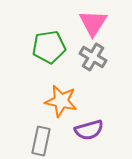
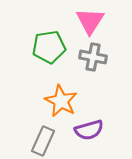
pink triangle: moved 3 px left, 2 px up
gray cross: rotated 20 degrees counterclockwise
orange star: rotated 16 degrees clockwise
gray rectangle: moved 2 px right; rotated 12 degrees clockwise
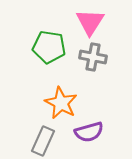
pink triangle: moved 1 px down
green pentagon: rotated 16 degrees clockwise
orange star: moved 2 px down
purple semicircle: moved 2 px down
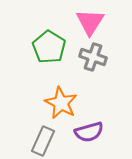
green pentagon: rotated 24 degrees clockwise
gray cross: rotated 8 degrees clockwise
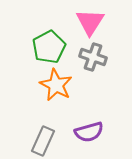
green pentagon: rotated 12 degrees clockwise
orange star: moved 5 px left, 18 px up
